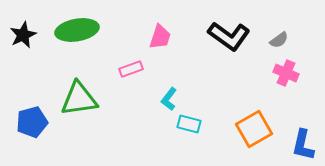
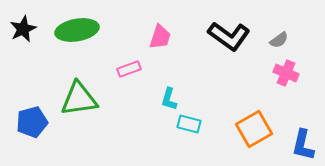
black star: moved 6 px up
pink rectangle: moved 2 px left
cyan L-shape: rotated 20 degrees counterclockwise
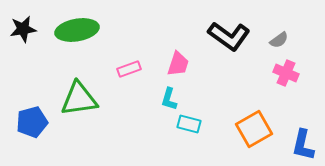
black star: rotated 16 degrees clockwise
pink trapezoid: moved 18 px right, 27 px down
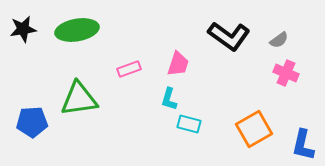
blue pentagon: rotated 12 degrees clockwise
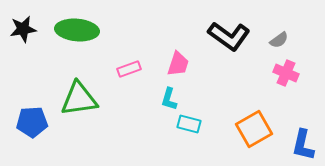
green ellipse: rotated 15 degrees clockwise
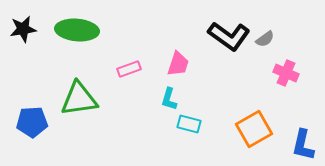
gray semicircle: moved 14 px left, 1 px up
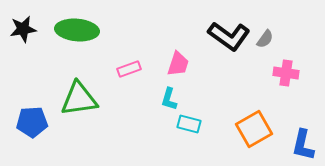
gray semicircle: rotated 18 degrees counterclockwise
pink cross: rotated 15 degrees counterclockwise
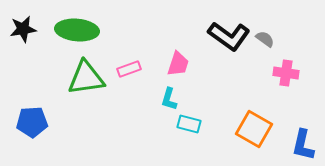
gray semicircle: rotated 90 degrees counterclockwise
green triangle: moved 7 px right, 21 px up
orange square: rotated 30 degrees counterclockwise
